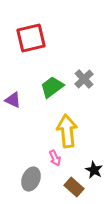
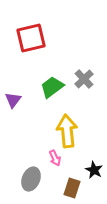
purple triangle: rotated 42 degrees clockwise
brown rectangle: moved 2 px left, 1 px down; rotated 66 degrees clockwise
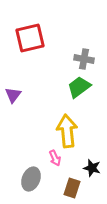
red square: moved 1 px left
gray cross: moved 20 px up; rotated 36 degrees counterclockwise
green trapezoid: moved 27 px right
purple triangle: moved 5 px up
black star: moved 2 px left, 2 px up; rotated 12 degrees counterclockwise
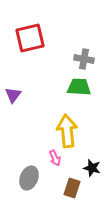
green trapezoid: rotated 40 degrees clockwise
gray ellipse: moved 2 px left, 1 px up
